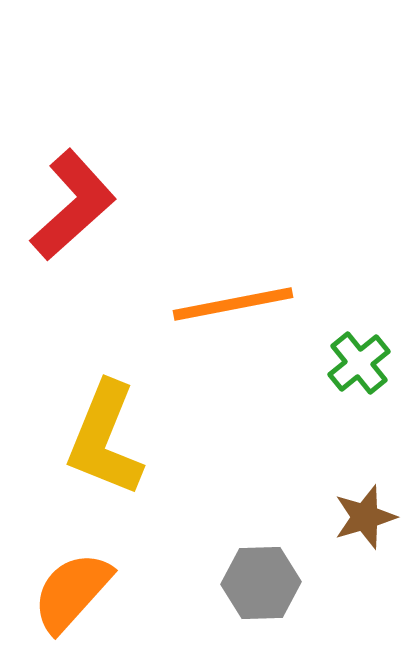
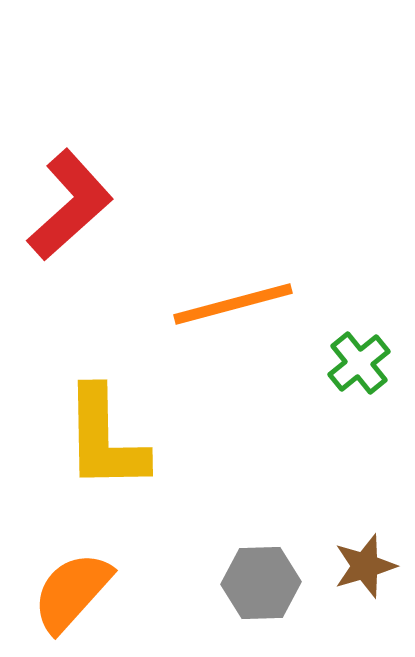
red L-shape: moved 3 px left
orange line: rotated 4 degrees counterclockwise
yellow L-shape: rotated 23 degrees counterclockwise
brown star: moved 49 px down
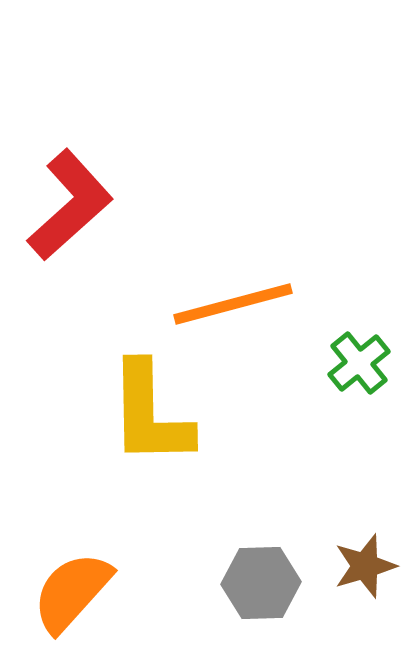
yellow L-shape: moved 45 px right, 25 px up
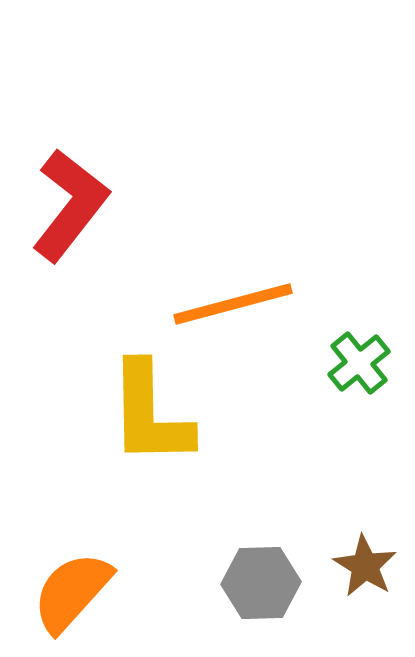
red L-shape: rotated 10 degrees counterclockwise
brown star: rotated 24 degrees counterclockwise
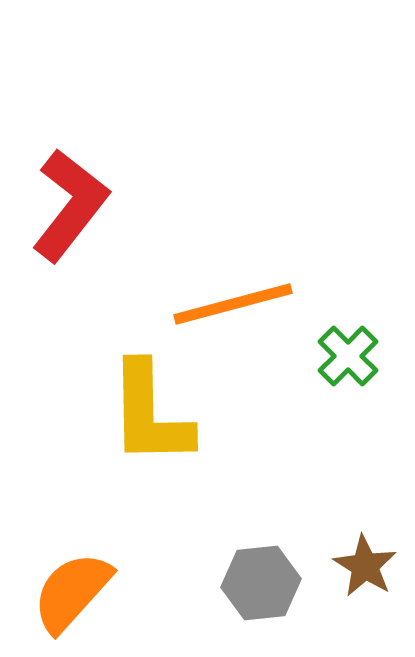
green cross: moved 11 px left, 7 px up; rotated 6 degrees counterclockwise
gray hexagon: rotated 4 degrees counterclockwise
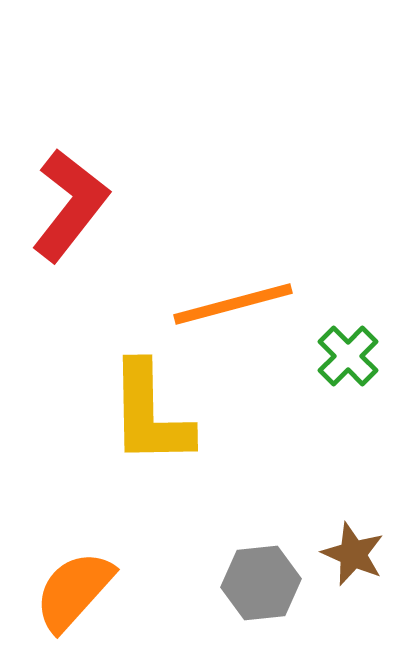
brown star: moved 12 px left, 12 px up; rotated 8 degrees counterclockwise
orange semicircle: moved 2 px right, 1 px up
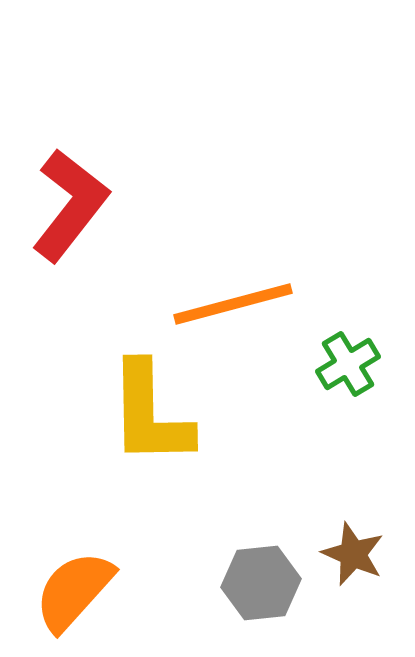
green cross: moved 8 px down; rotated 14 degrees clockwise
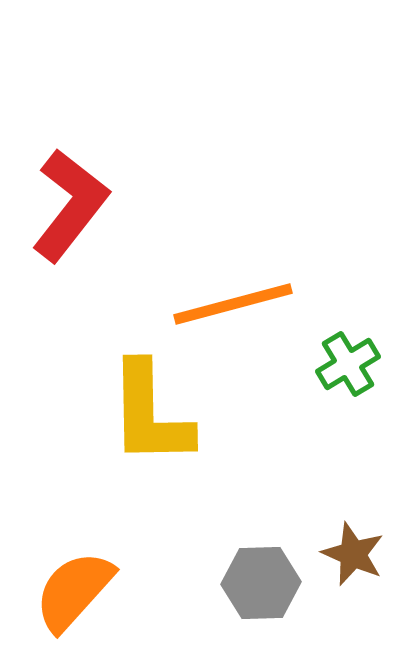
gray hexagon: rotated 4 degrees clockwise
